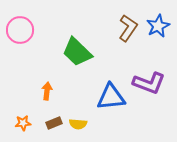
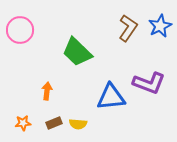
blue star: moved 2 px right
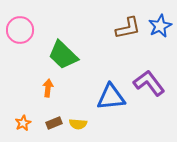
brown L-shape: rotated 44 degrees clockwise
green trapezoid: moved 14 px left, 3 px down
purple L-shape: rotated 148 degrees counterclockwise
orange arrow: moved 1 px right, 3 px up
orange star: rotated 21 degrees counterclockwise
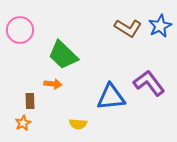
brown L-shape: rotated 44 degrees clockwise
orange arrow: moved 5 px right, 4 px up; rotated 90 degrees clockwise
brown rectangle: moved 24 px left, 22 px up; rotated 70 degrees counterclockwise
